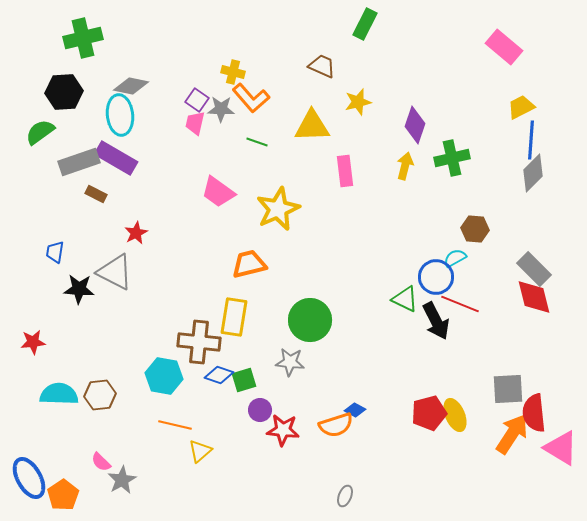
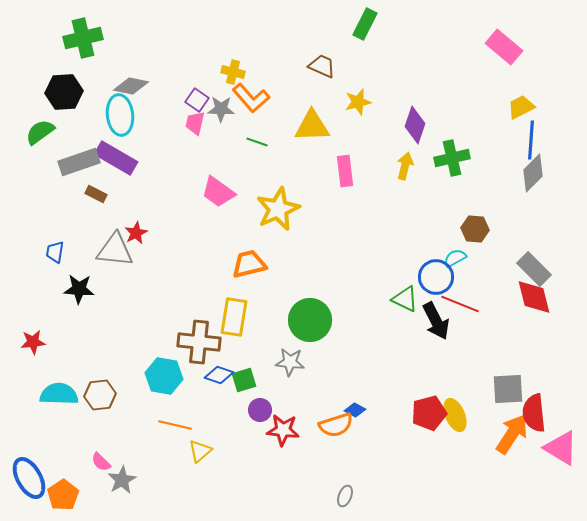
gray triangle at (115, 272): moved 22 px up; rotated 21 degrees counterclockwise
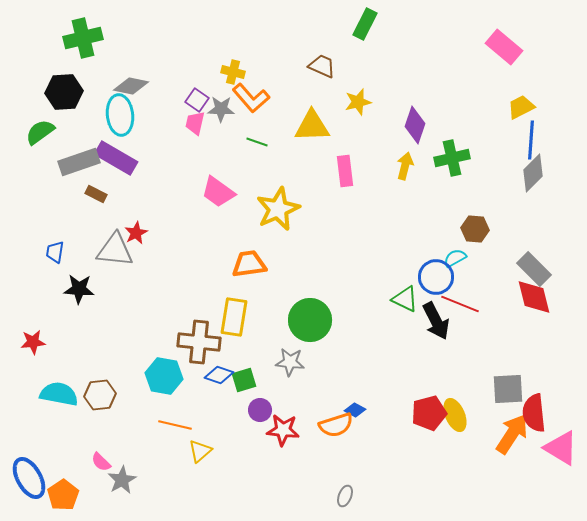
orange trapezoid at (249, 264): rotated 6 degrees clockwise
cyan semicircle at (59, 394): rotated 9 degrees clockwise
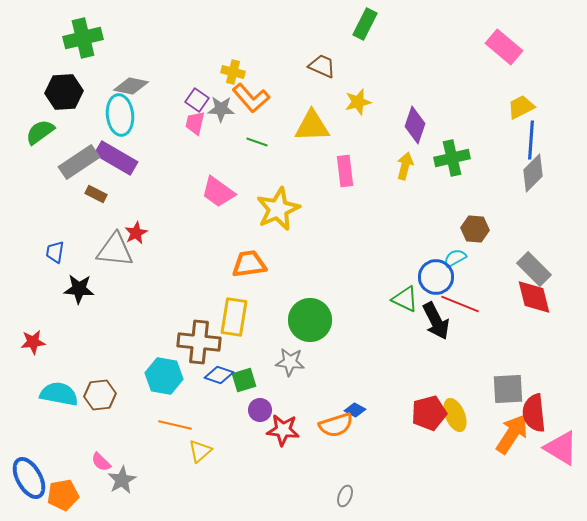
gray rectangle at (79, 162): rotated 15 degrees counterclockwise
orange pentagon at (63, 495): rotated 24 degrees clockwise
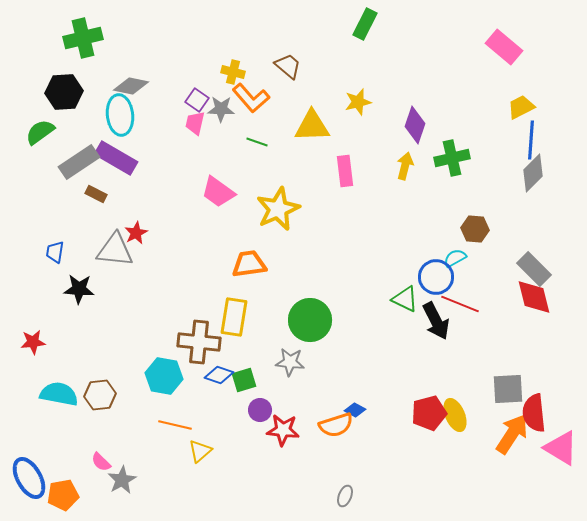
brown trapezoid at (322, 66): moved 34 px left; rotated 16 degrees clockwise
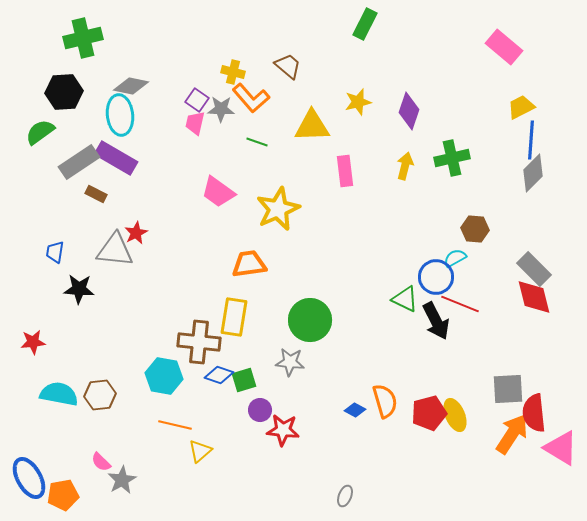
purple diamond at (415, 125): moved 6 px left, 14 px up
orange semicircle at (336, 425): moved 49 px right, 24 px up; rotated 88 degrees counterclockwise
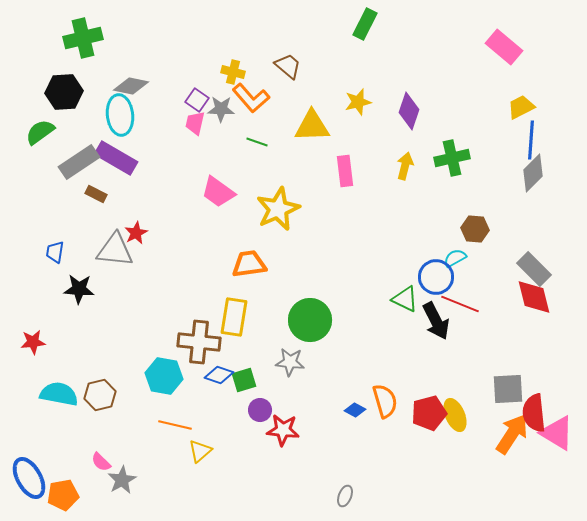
brown hexagon at (100, 395): rotated 8 degrees counterclockwise
pink triangle at (561, 448): moved 4 px left, 15 px up
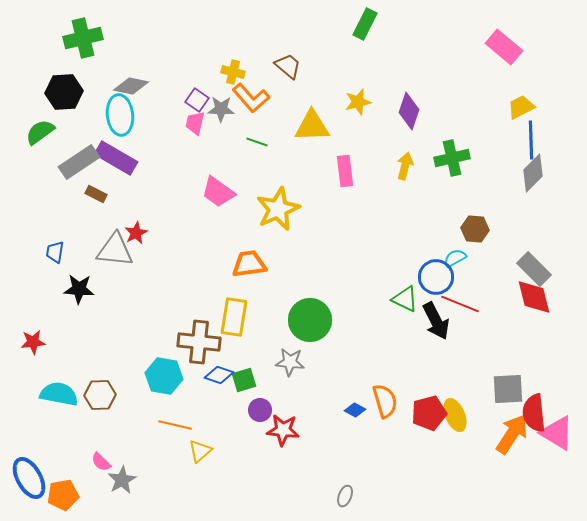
blue line at (531, 140): rotated 6 degrees counterclockwise
brown hexagon at (100, 395): rotated 12 degrees clockwise
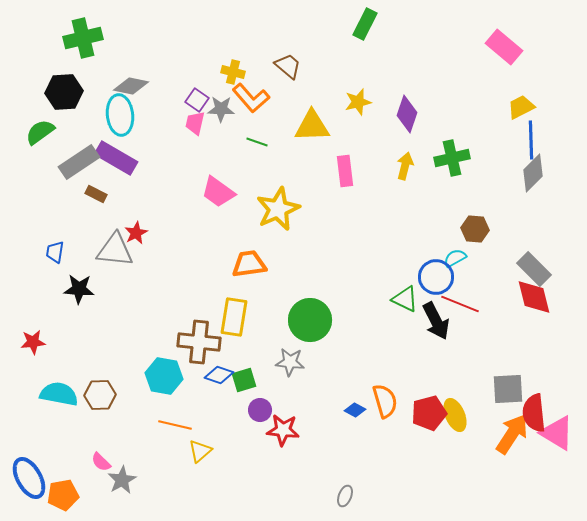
purple diamond at (409, 111): moved 2 px left, 3 px down
